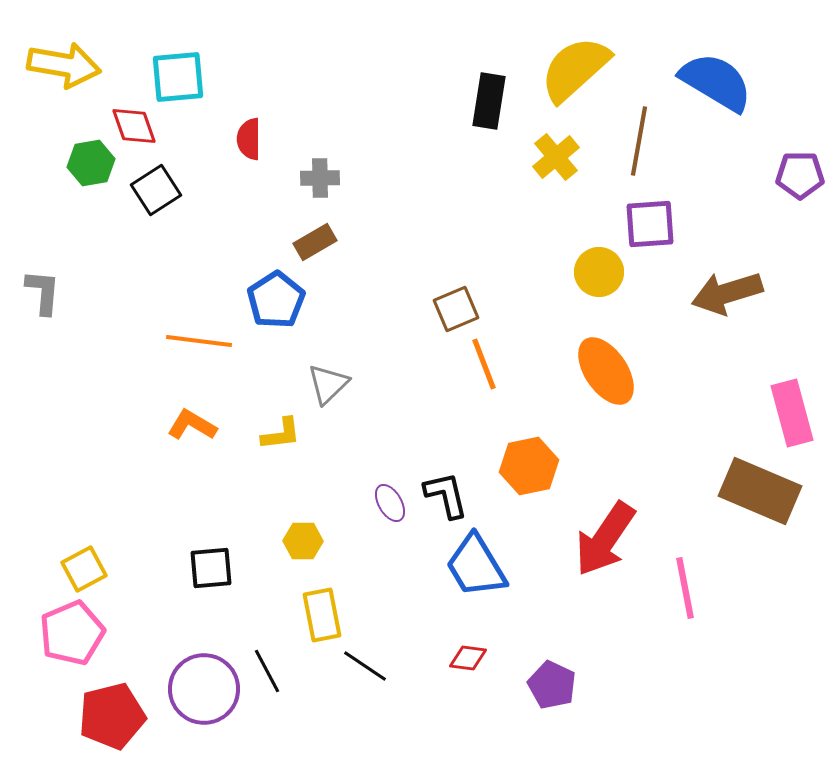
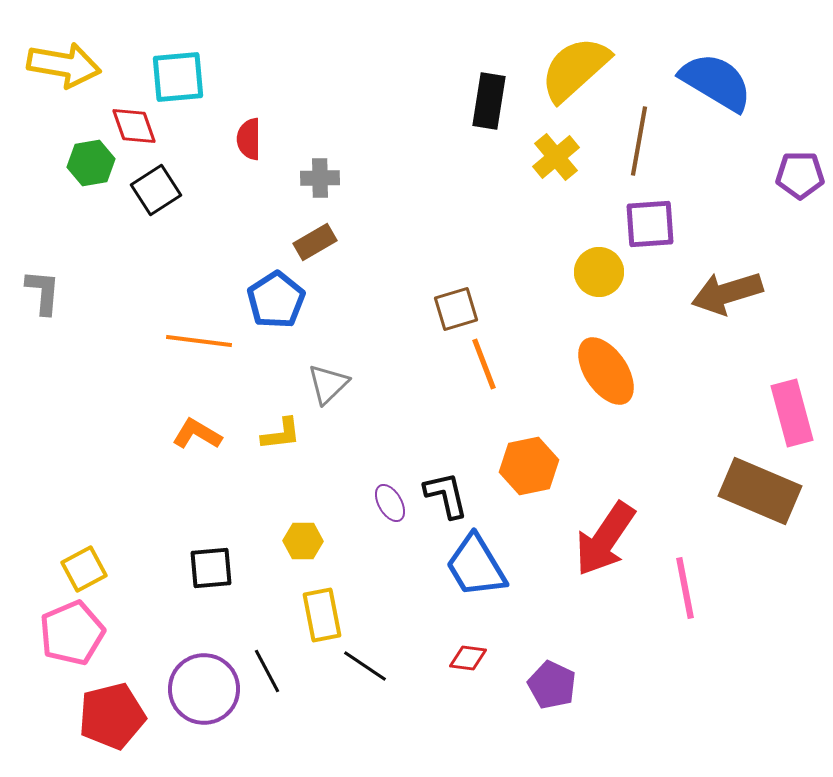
brown square at (456, 309): rotated 6 degrees clockwise
orange L-shape at (192, 425): moved 5 px right, 9 px down
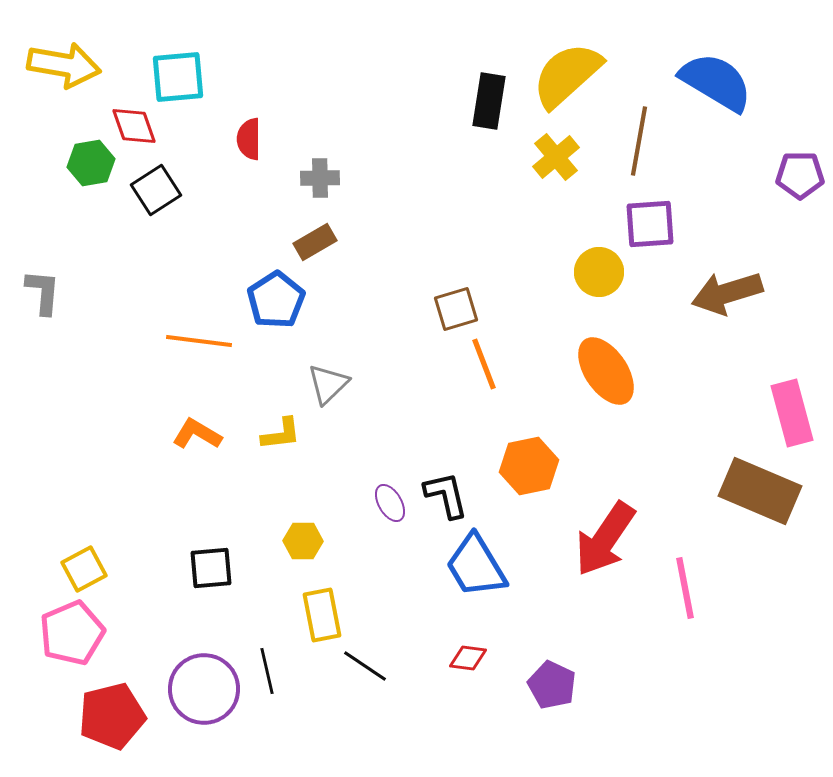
yellow semicircle at (575, 69): moved 8 px left, 6 px down
black line at (267, 671): rotated 15 degrees clockwise
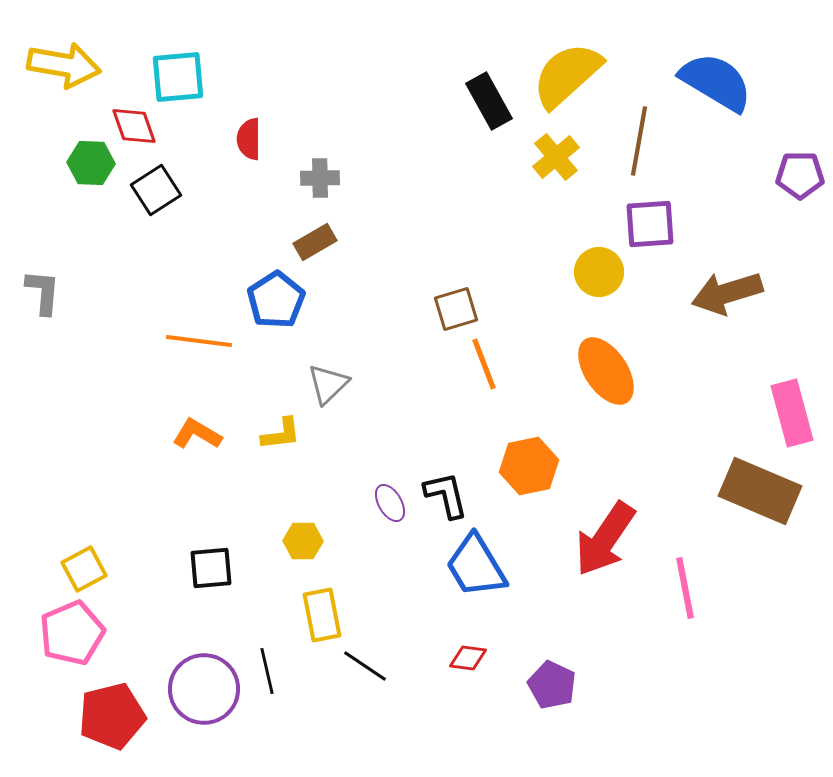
black rectangle at (489, 101): rotated 38 degrees counterclockwise
green hexagon at (91, 163): rotated 12 degrees clockwise
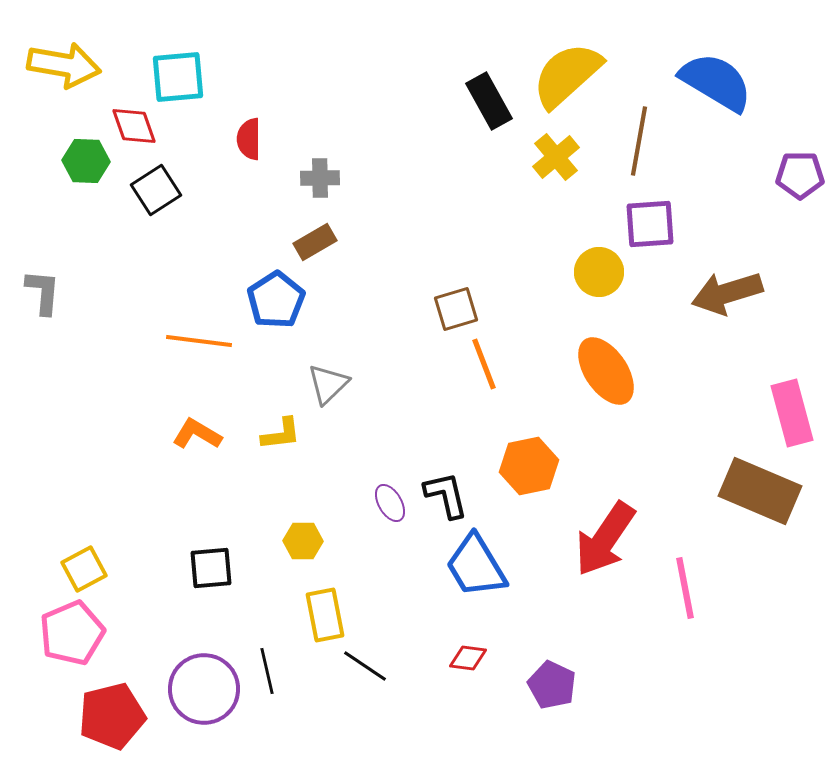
green hexagon at (91, 163): moved 5 px left, 2 px up
yellow rectangle at (322, 615): moved 3 px right
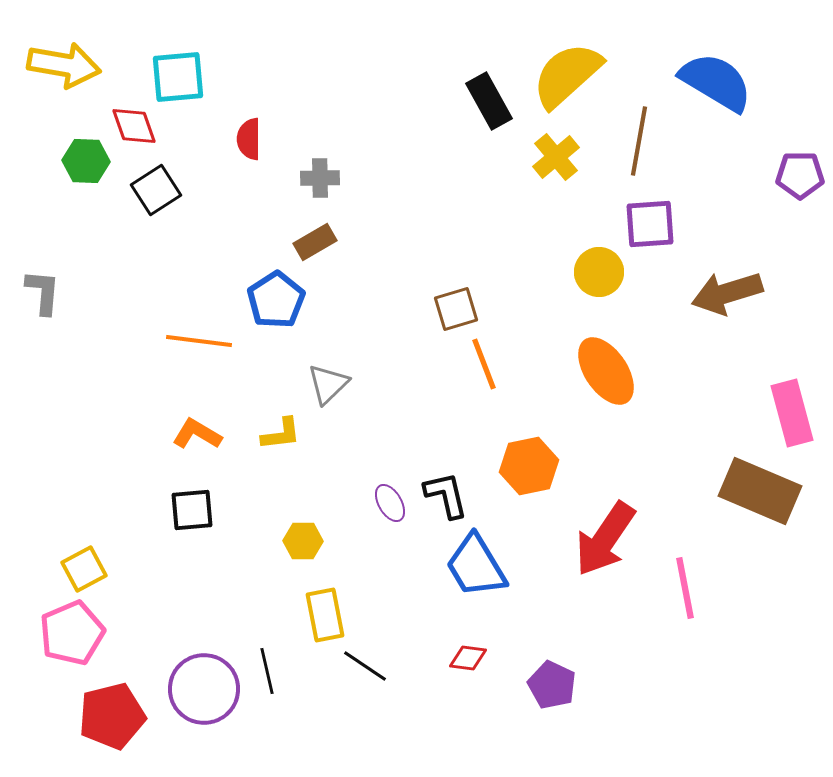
black square at (211, 568): moved 19 px left, 58 px up
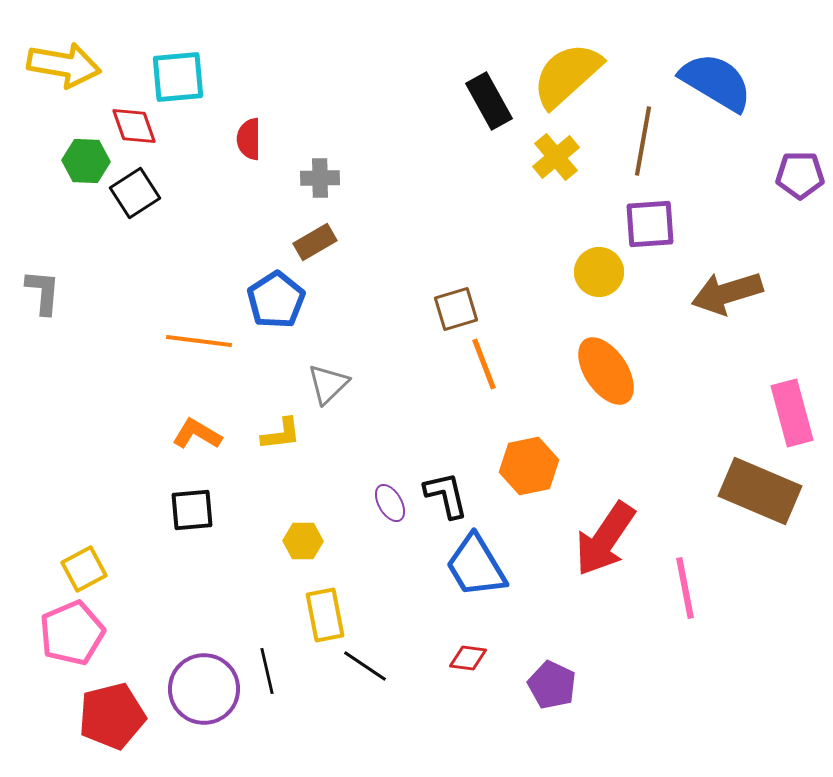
brown line at (639, 141): moved 4 px right
black square at (156, 190): moved 21 px left, 3 px down
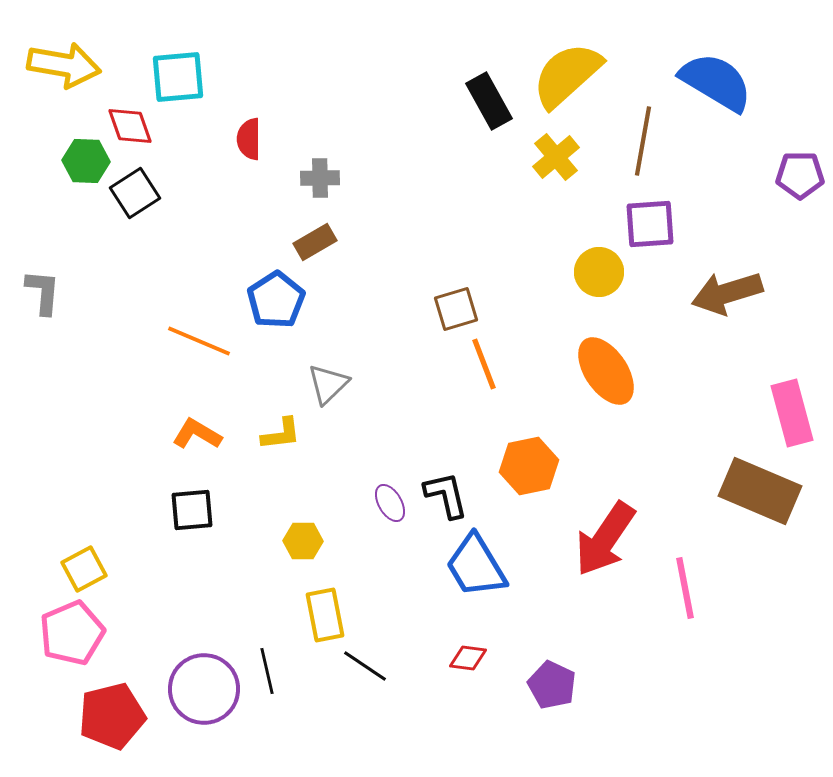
red diamond at (134, 126): moved 4 px left
orange line at (199, 341): rotated 16 degrees clockwise
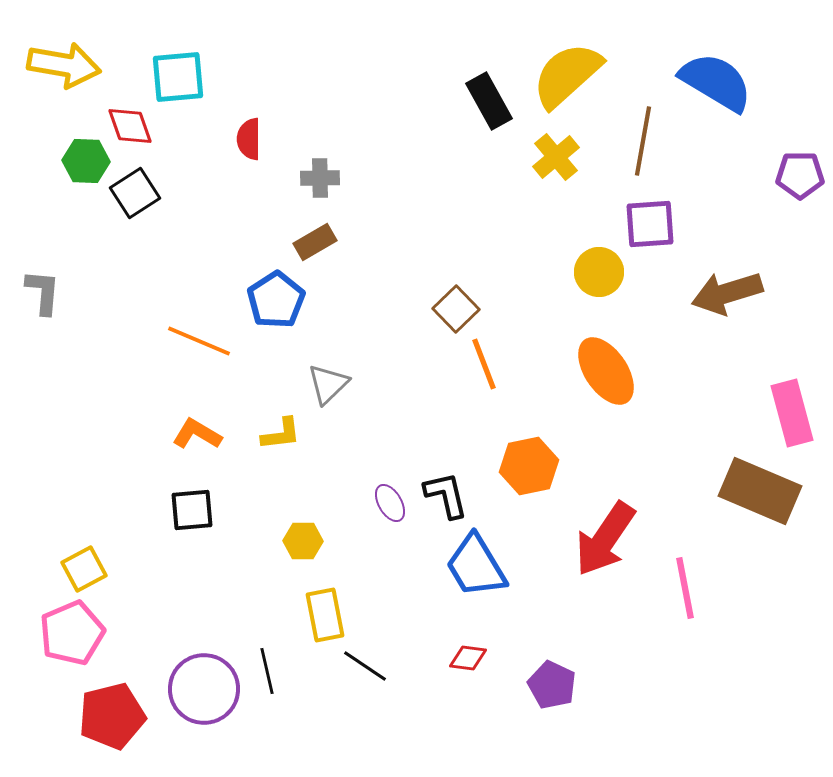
brown square at (456, 309): rotated 27 degrees counterclockwise
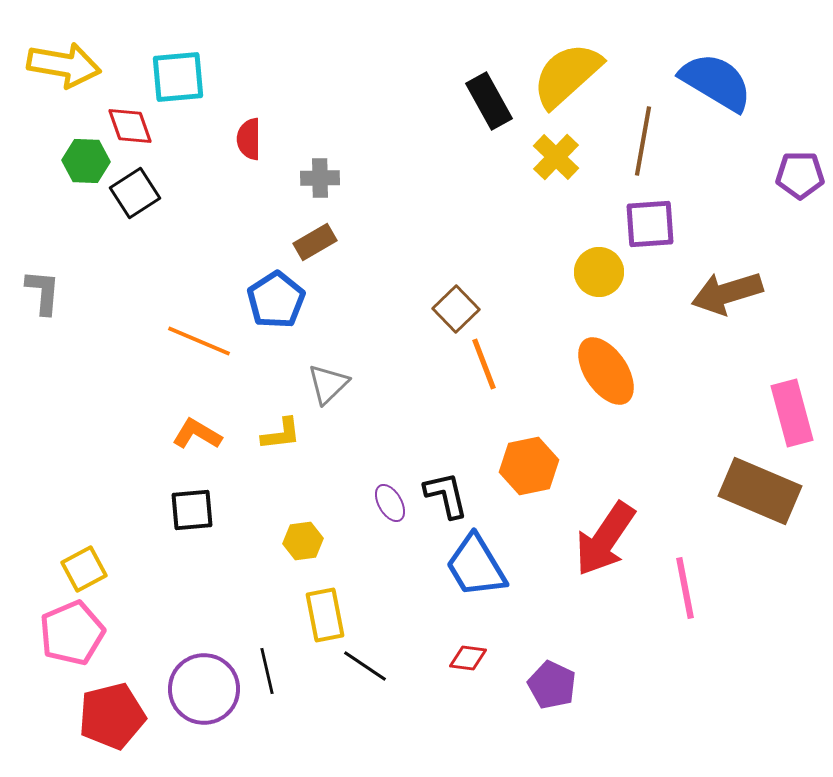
yellow cross at (556, 157): rotated 6 degrees counterclockwise
yellow hexagon at (303, 541): rotated 9 degrees counterclockwise
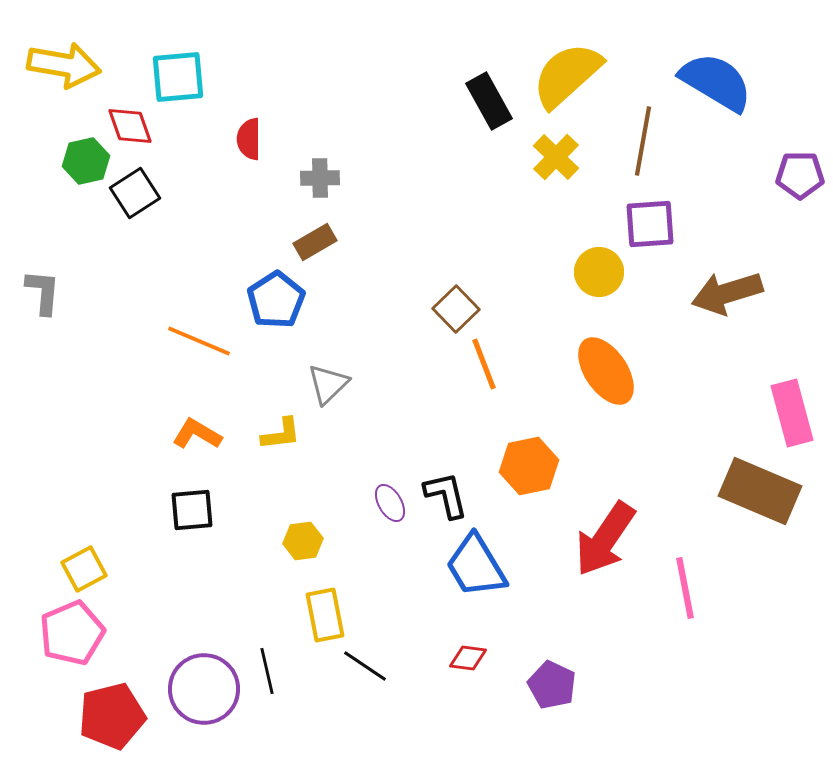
green hexagon at (86, 161): rotated 15 degrees counterclockwise
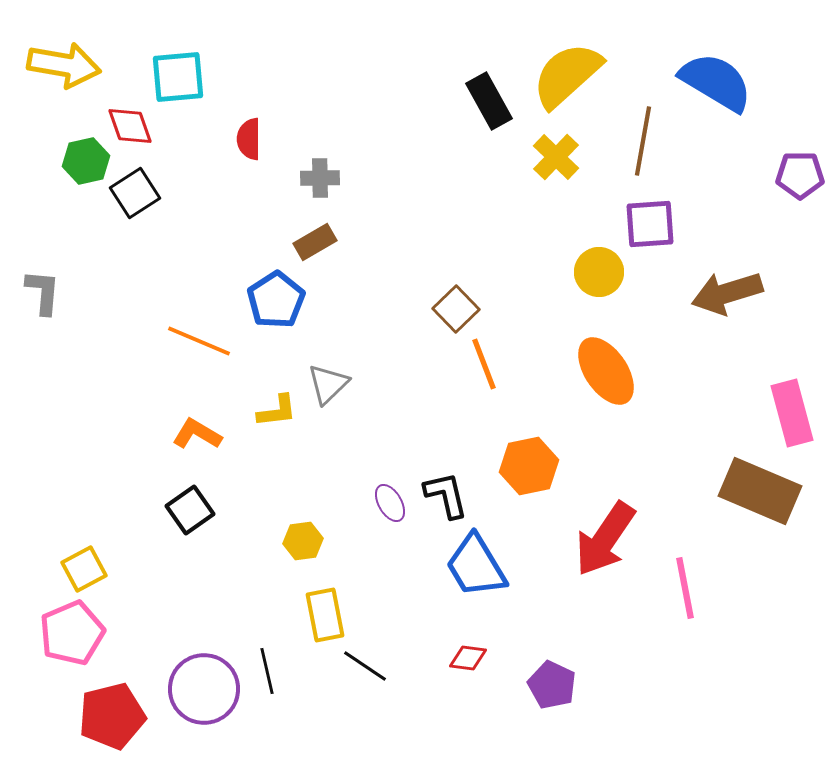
yellow L-shape at (281, 434): moved 4 px left, 23 px up
black square at (192, 510): moved 2 px left; rotated 30 degrees counterclockwise
